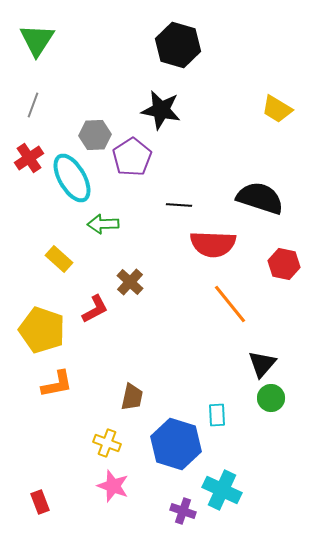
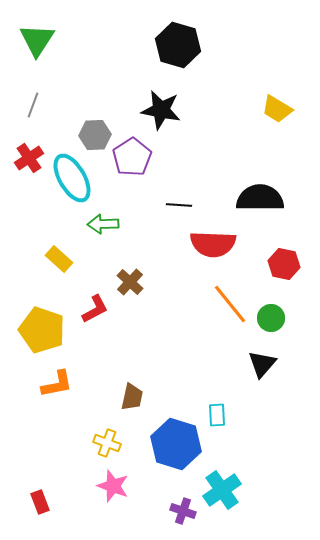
black semicircle: rotated 18 degrees counterclockwise
green circle: moved 80 px up
cyan cross: rotated 30 degrees clockwise
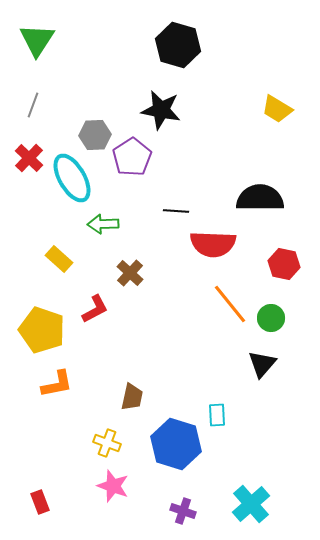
red cross: rotated 12 degrees counterclockwise
black line: moved 3 px left, 6 px down
brown cross: moved 9 px up
cyan cross: moved 29 px right, 14 px down; rotated 6 degrees counterclockwise
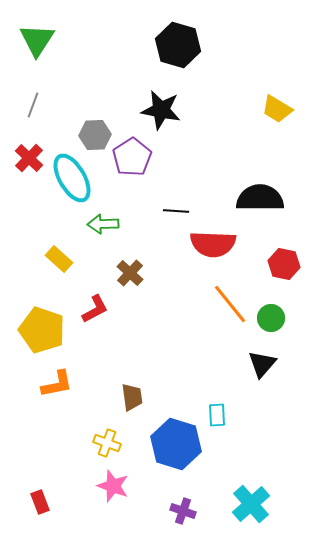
brown trapezoid: rotated 20 degrees counterclockwise
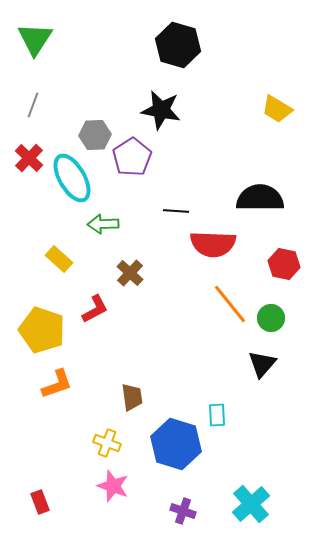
green triangle: moved 2 px left, 1 px up
orange L-shape: rotated 8 degrees counterclockwise
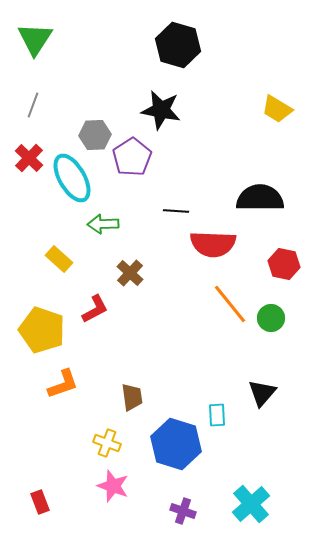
black triangle: moved 29 px down
orange L-shape: moved 6 px right
